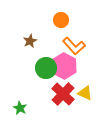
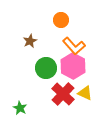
pink hexagon: moved 9 px right
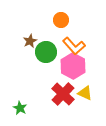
green circle: moved 16 px up
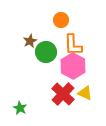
orange L-shape: moved 1 px left, 1 px up; rotated 40 degrees clockwise
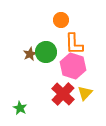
brown star: moved 13 px down
orange L-shape: moved 1 px right, 1 px up
pink hexagon: rotated 10 degrees counterclockwise
yellow triangle: rotated 49 degrees clockwise
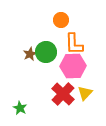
pink hexagon: rotated 20 degrees counterclockwise
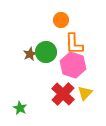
pink hexagon: moved 1 px up; rotated 20 degrees clockwise
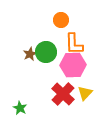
pink hexagon: rotated 20 degrees counterclockwise
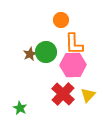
yellow triangle: moved 3 px right, 2 px down
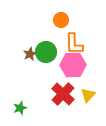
green star: rotated 24 degrees clockwise
